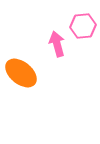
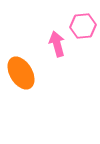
orange ellipse: rotated 20 degrees clockwise
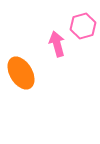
pink hexagon: rotated 10 degrees counterclockwise
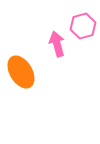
orange ellipse: moved 1 px up
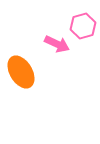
pink arrow: rotated 130 degrees clockwise
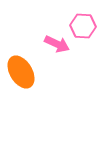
pink hexagon: rotated 20 degrees clockwise
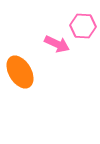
orange ellipse: moved 1 px left
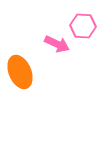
orange ellipse: rotated 8 degrees clockwise
